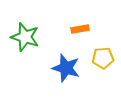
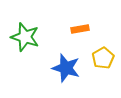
yellow pentagon: rotated 25 degrees counterclockwise
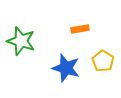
green star: moved 4 px left, 4 px down
yellow pentagon: moved 3 px down; rotated 10 degrees counterclockwise
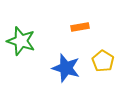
orange rectangle: moved 2 px up
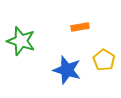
yellow pentagon: moved 1 px right, 1 px up
blue star: moved 1 px right, 2 px down
